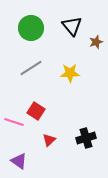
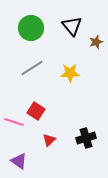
gray line: moved 1 px right
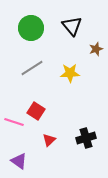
brown star: moved 7 px down
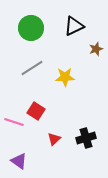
black triangle: moved 2 px right; rotated 45 degrees clockwise
yellow star: moved 5 px left, 4 px down
red triangle: moved 5 px right, 1 px up
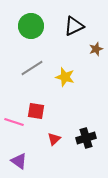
green circle: moved 2 px up
yellow star: rotated 18 degrees clockwise
red square: rotated 24 degrees counterclockwise
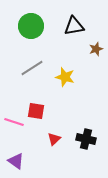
black triangle: rotated 15 degrees clockwise
black cross: moved 1 px down; rotated 30 degrees clockwise
purple triangle: moved 3 px left
